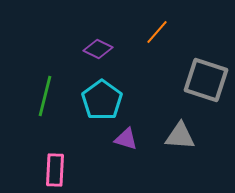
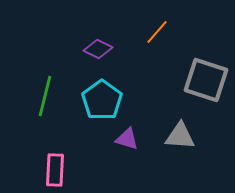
purple triangle: moved 1 px right
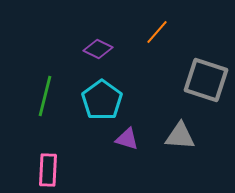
pink rectangle: moved 7 px left
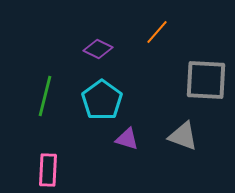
gray square: rotated 15 degrees counterclockwise
gray triangle: moved 3 px right; rotated 16 degrees clockwise
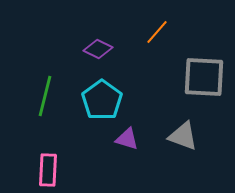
gray square: moved 2 px left, 3 px up
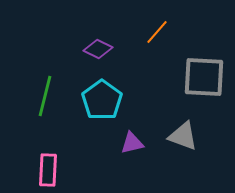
purple triangle: moved 5 px right, 4 px down; rotated 30 degrees counterclockwise
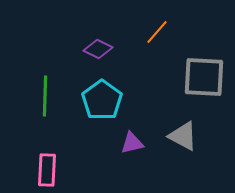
green line: rotated 12 degrees counterclockwise
gray triangle: rotated 8 degrees clockwise
pink rectangle: moved 1 px left
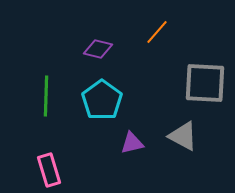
purple diamond: rotated 12 degrees counterclockwise
gray square: moved 1 px right, 6 px down
green line: moved 1 px right
pink rectangle: moved 2 px right; rotated 20 degrees counterclockwise
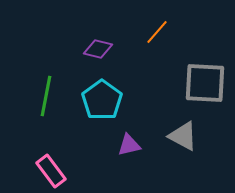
green line: rotated 9 degrees clockwise
purple triangle: moved 3 px left, 2 px down
pink rectangle: moved 2 px right, 1 px down; rotated 20 degrees counterclockwise
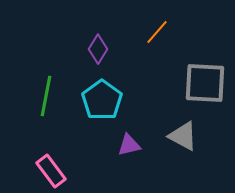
purple diamond: rotated 72 degrees counterclockwise
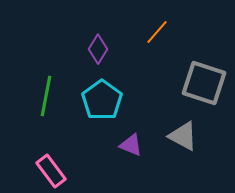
gray square: moved 1 px left; rotated 15 degrees clockwise
purple triangle: moved 2 px right; rotated 35 degrees clockwise
